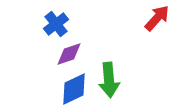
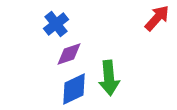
green arrow: moved 2 px up
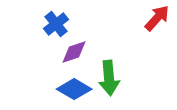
purple diamond: moved 5 px right, 2 px up
blue diamond: rotated 56 degrees clockwise
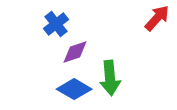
purple diamond: moved 1 px right
green arrow: moved 1 px right
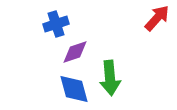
blue cross: rotated 20 degrees clockwise
blue diamond: rotated 44 degrees clockwise
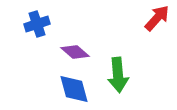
blue cross: moved 19 px left
purple diamond: rotated 60 degrees clockwise
green arrow: moved 8 px right, 3 px up
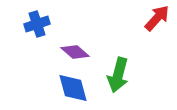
green arrow: rotated 20 degrees clockwise
blue diamond: moved 1 px left, 1 px up
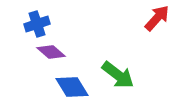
purple diamond: moved 24 px left
green arrow: rotated 68 degrees counterclockwise
blue diamond: moved 1 px left, 1 px up; rotated 16 degrees counterclockwise
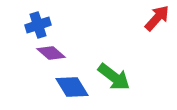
blue cross: moved 1 px right, 1 px down
purple diamond: moved 1 px down
green arrow: moved 4 px left, 2 px down
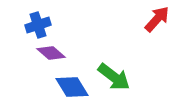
red arrow: moved 1 px down
